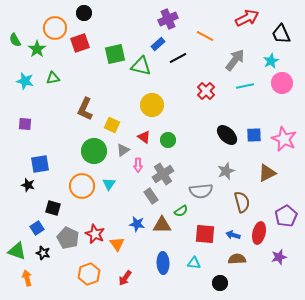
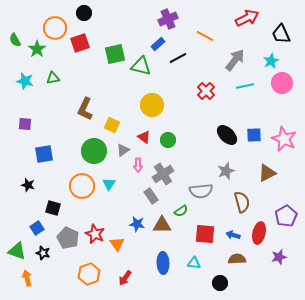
blue square at (40, 164): moved 4 px right, 10 px up
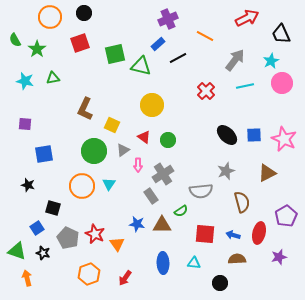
orange circle at (55, 28): moved 5 px left, 11 px up
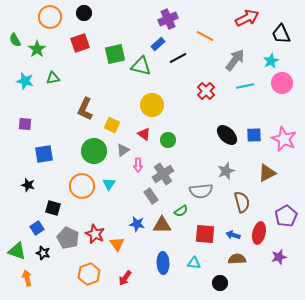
red triangle at (144, 137): moved 3 px up
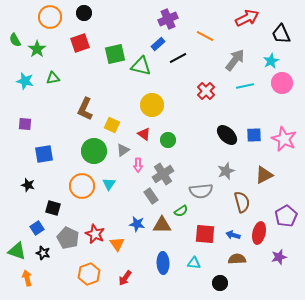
brown triangle at (267, 173): moved 3 px left, 2 px down
